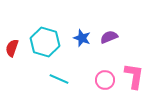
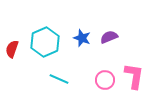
cyan hexagon: rotated 20 degrees clockwise
red semicircle: moved 1 px down
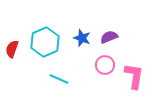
pink circle: moved 15 px up
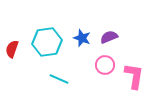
cyan hexagon: moved 2 px right; rotated 16 degrees clockwise
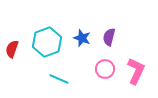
purple semicircle: rotated 54 degrees counterclockwise
cyan hexagon: rotated 12 degrees counterclockwise
pink circle: moved 4 px down
pink L-shape: moved 2 px right, 5 px up; rotated 16 degrees clockwise
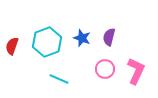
red semicircle: moved 3 px up
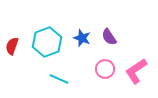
purple semicircle: rotated 48 degrees counterclockwise
pink L-shape: rotated 148 degrees counterclockwise
